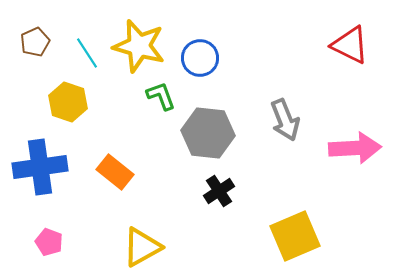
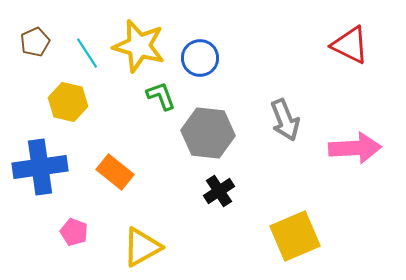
yellow hexagon: rotated 6 degrees counterclockwise
pink pentagon: moved 25 px right, 10 px up
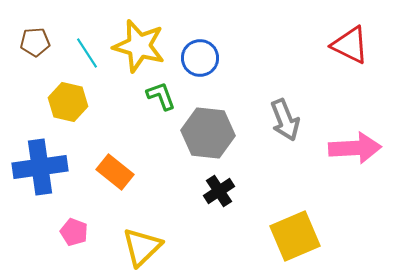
brown pentagon: rotated 20 degrees clockwise
yellow triangle: rotated 15 degrees counterclockwise
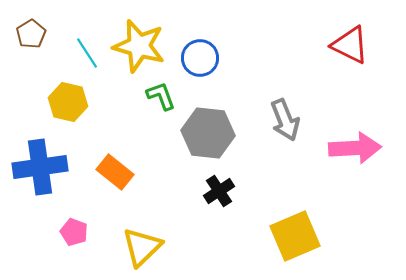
brown pentagon: moved 4 px left, 8 px up; rotated 28 degrees counterclockwise
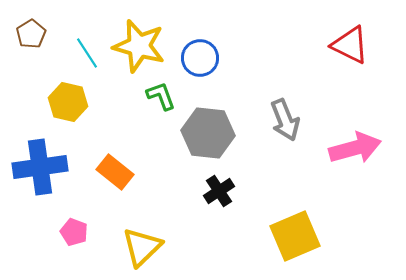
pink arrow: rotated 12 degrees counterclockwise
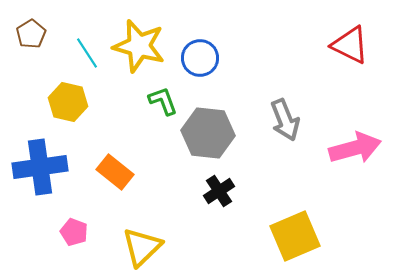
green L-shape: moved 2 px right, 5 px down
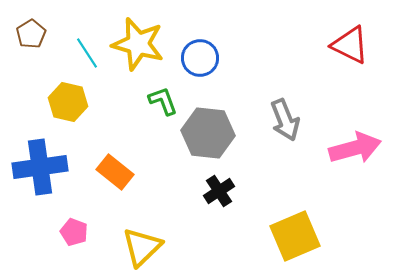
yellow star: moved 1 px left, 2 px up
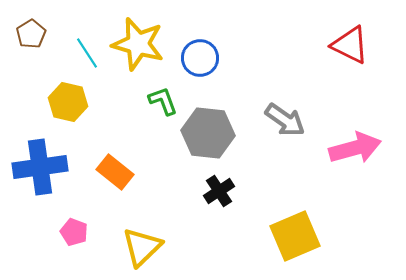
gray arrow: rotated 33 degrees counterclockwise
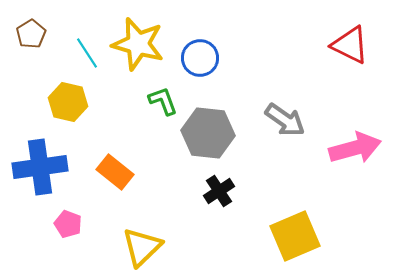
pink pentagon: moved 6 px left, 8 px up
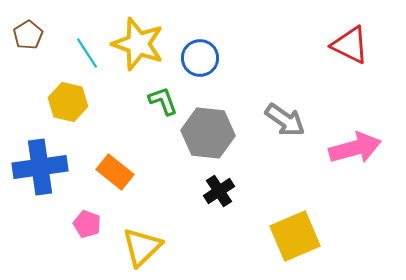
brown pentagon: moved 3 px left, 1 px down
yellow star: rotated 4 degrees clockwise
pink pentagon: moved 19 px right
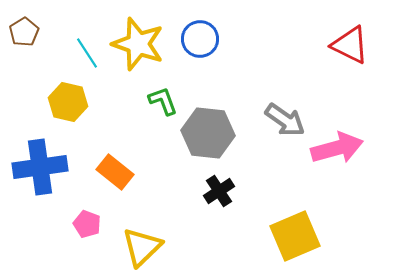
brown pentagon: moved 4 px left, 3 px up
blue circle: moved 19 px up
pink arrow: moved 18 px left
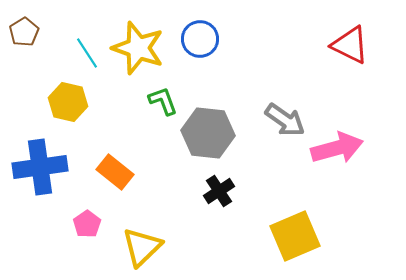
yellow star: moved 4 px down
pink pentagon: rotated 16 degrees clockwise
